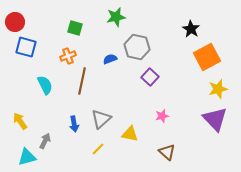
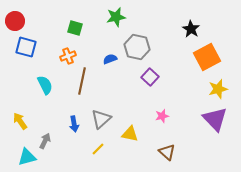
red circle: moved 1 px up
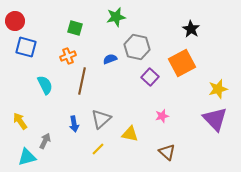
orange square: moved 25 px left, 6 px down
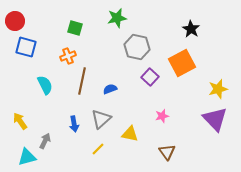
green star: moved 1 px right, 1 px down
blue semicircle: moved 30 px down
brown triangle: rotated 12 degrees clockwise
